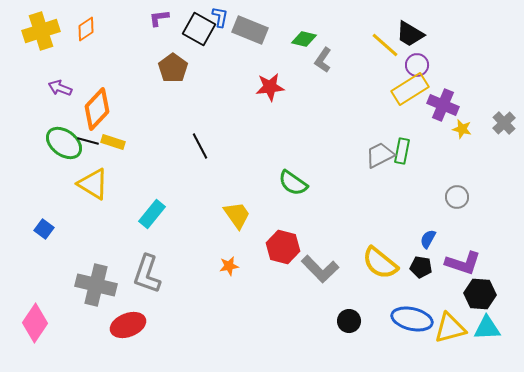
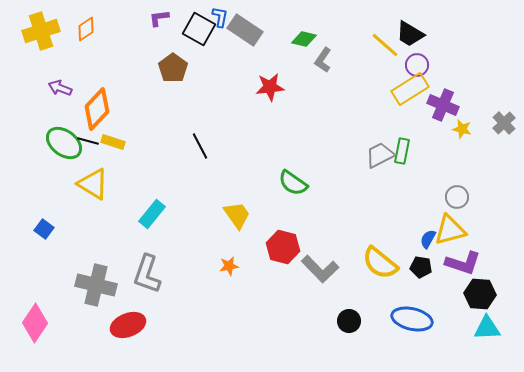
gray rectangle at (250, 30): moved 5 px left; rotated 12 degrees clockwise
yellow triangle at (450, 328): moved 98 px up
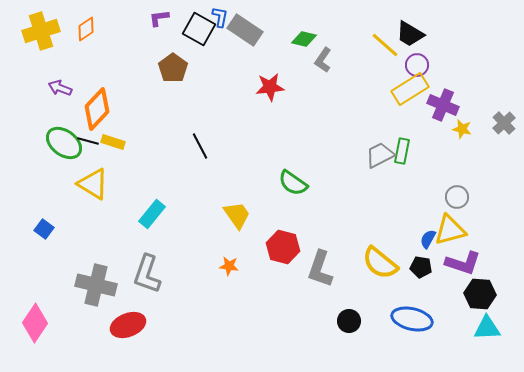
orange star at (229, 266): rotated 18 degrees clockwise
gray L-shape at (320, 269): rotated 63 degrees clockwise
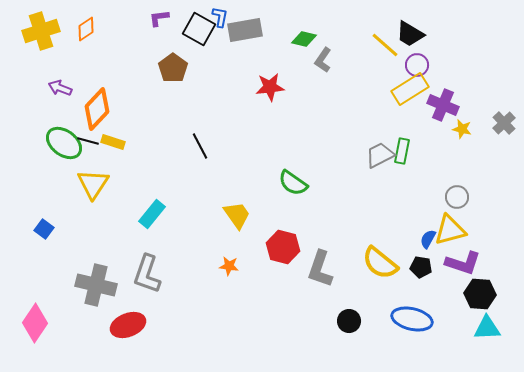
gray rectangle at (245, 30): rotated 44 degrees counterclockwise
yellow triangle at (93, 184): rotated 32 degrees clockwise
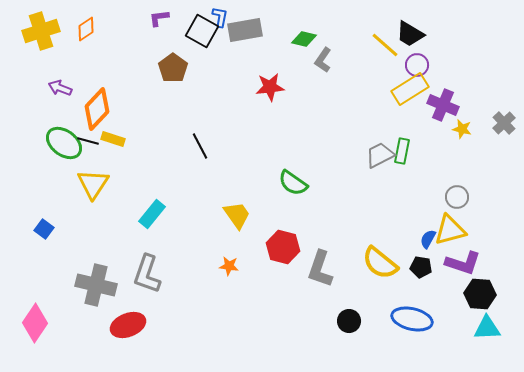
black square at (199, 29): moved 3 px right, 2 px down
yellow rectangle at (113, 142): moved 3 px up
